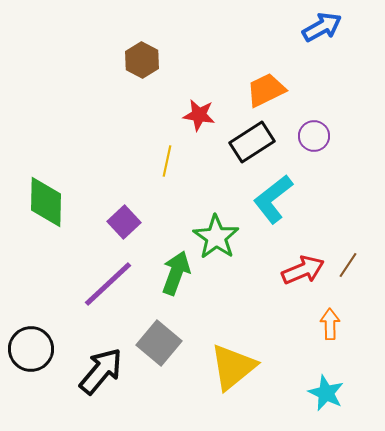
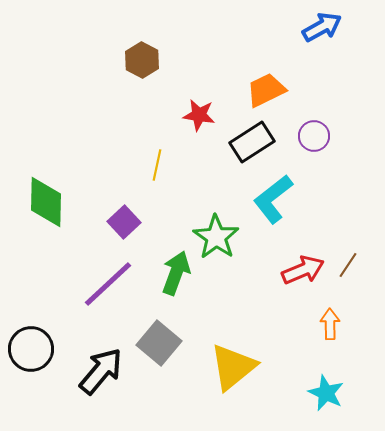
yellow line: moved 10 px left, 4 px down
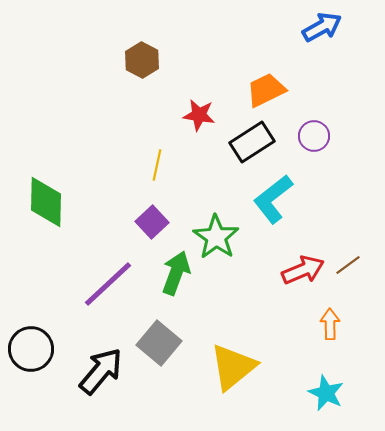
purple square: moved 28 px right
brown line: rotated 20 degrees clockwise
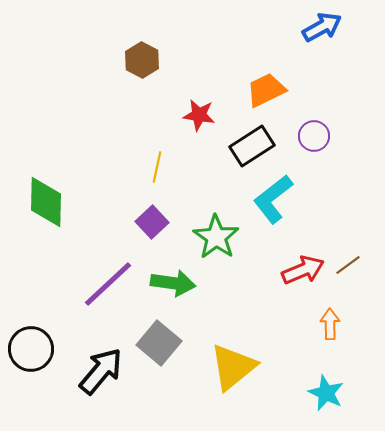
black rectangle: moved 4 px down
yellow line: moved 2 px down
green arrow: moved 3 px left, 10 px down; rotated 78 degrees clockwise
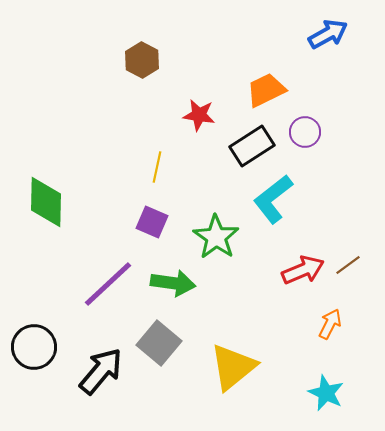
blue arrow: moved 6 px right, 7 px down
purple circle: moved 9 px left, 4 px up
purple square: rotated 24 degrees counterclockwise
orange arrow: rotated 28 degrees clockwise
black circle: moved 3 px right, 2 px up
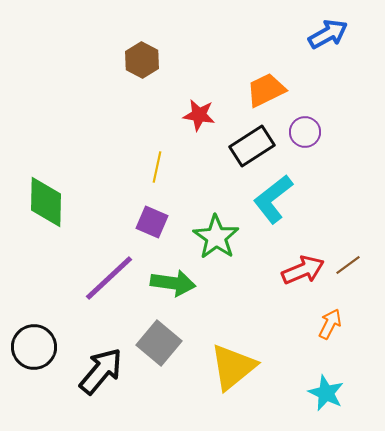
purple line: moved 1 px right, 6 px up
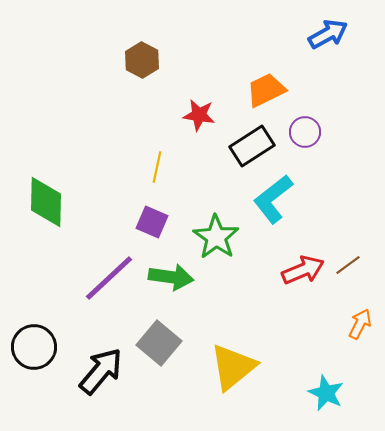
green arrow: moved 2 px left, 6 px up
orange arrow: moved 30 px right
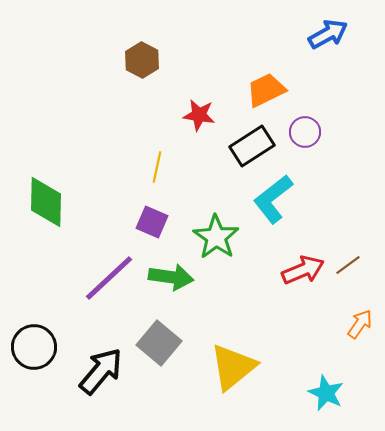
orange arrow: rotated 8 degrees clockwise
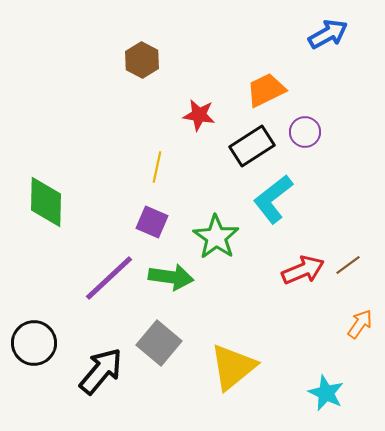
black circle: moved 4 px up
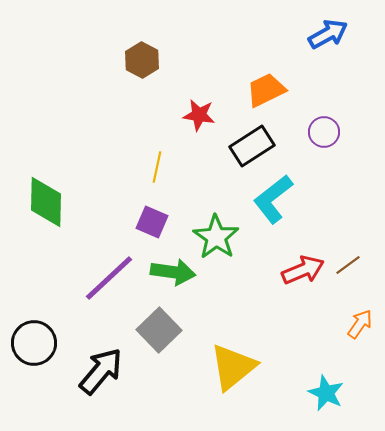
purple circle: moved 19 px right
green arrow: moved 2 px right, 5 px up
gray square: moved 13 px up; rotated 6 degrees clockwise
